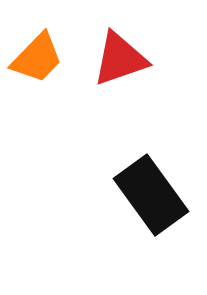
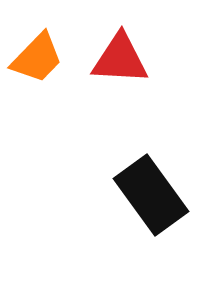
red triangle: rotated 22 degrees clockwise
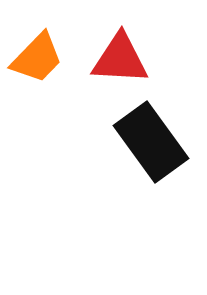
black rectangle: moved 53 px up
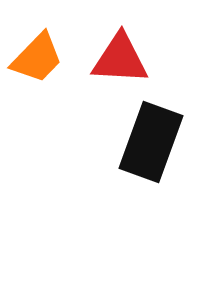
black rectangle: rotated 56 degrees clockwise
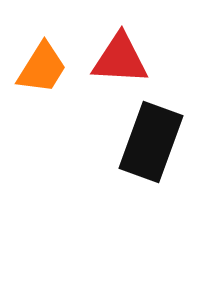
orange trapezoid: moved 5 px right, 10 px down; rotated 12 degrees counterclockwise
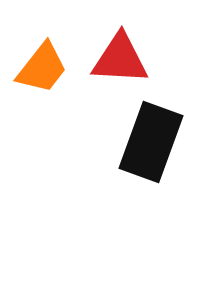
orange trapezoid: rotated 6 degrees clockwise
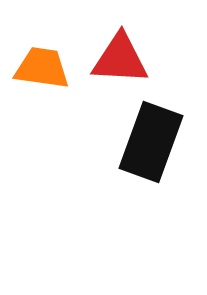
orange trapezoid: rotated 120 degrees counterclockwise
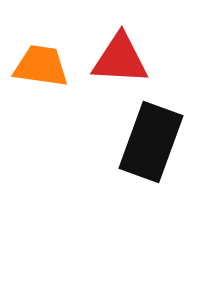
orange trapezoid: moved 1 px left, 2 px up
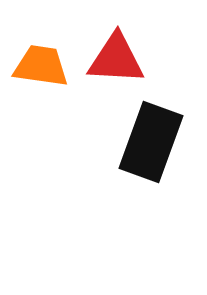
red triangle: moved 4 px left
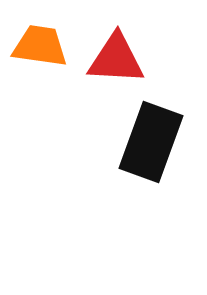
orange trapezoid: moved 1 px left, 20 px up
